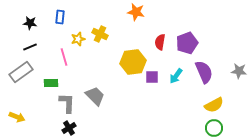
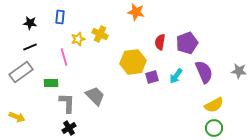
purple square: rotated 16 degrees counterclockwise
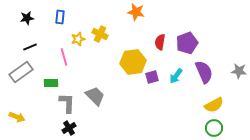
black star: moved 3 px left, 5 px up; rotated 16 degrees counterclockwise
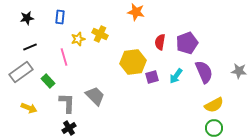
green rectangle: moved 3 px left, 2 px up; rotated 48 degrees clockwise
yellow arrow: moved 12 px right, 9 px up
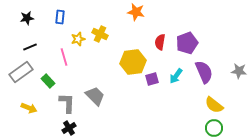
purple square: moved 2 px down
yellow semicircle: rotated 66 degrees clockwise
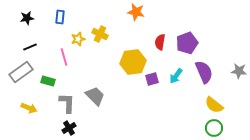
green rectangle: rotated 32 degrees counterclockwise
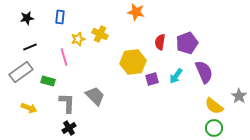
gray star: moved 25 px down; rotated 28 degrees clockwise
yellow semicircle: moved 1 px down
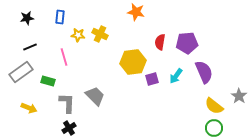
yellow star: moved 4 px up; rotated 24 degrees clockwise
purple pentagon: rotated 15 degrees clockwise
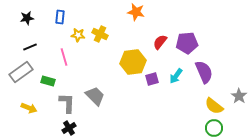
red semicircle: rotated 28 degrees clockwise
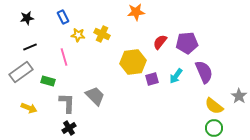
orange star: rotated 18 degrees counterclockwise
blue rectangle: moved 3 px right; rotated 32 degrees counterclockwise
yellow cross: moved 2 px right
